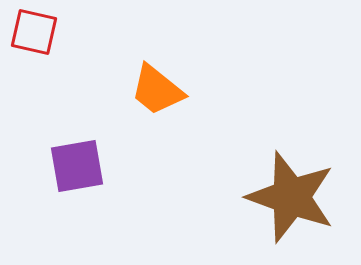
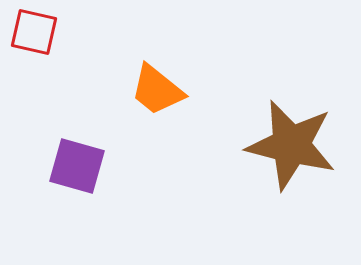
purple square: rotated 26 degrees clockwise
brown star: moved 52 px up; rotated 6 degrees counterclockwise
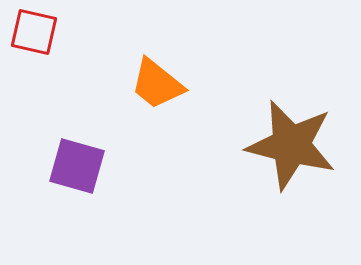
orange trapezoid: moved 6 px up
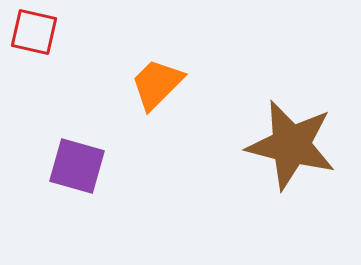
orange trapezoid: rotated 96 degrees clockwise
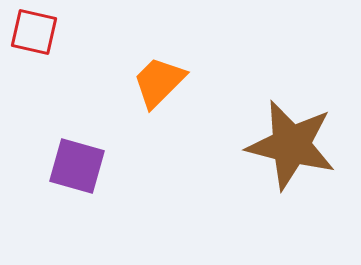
orange trapezoid: moved 2 px right, 2 px up
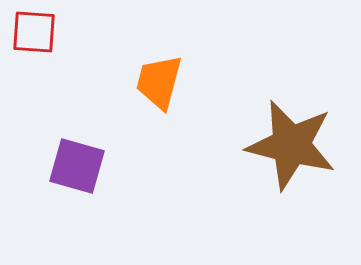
red square: rotated 9 degrees counterclockwise
orange trapezoid: rotated 30 degrees counterclockwise
